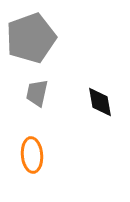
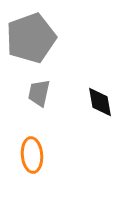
gray trapezoid: moved 2 px right
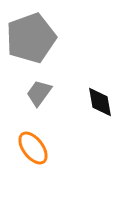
gray trapezoid: rotated 24 degrees clockwise
orange ellipse: moved 1 px right, 7 px up; rotated 32 degrees counterclockwise
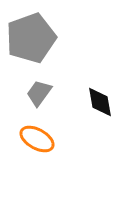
orange ellipse: moved 4 px right, 9 px up; rotated 24 degrees counterclockwise
